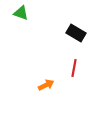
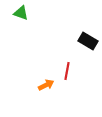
black rectangle: moved 12 px right, 8 px down
red line: moved 7 px left, 3 px down
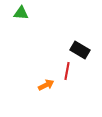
green triangle: rotated 14 degrees counterclockwise
black rectangle: moved 8 px left, 9 px down
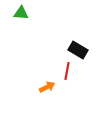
black rectangle: moved 2 px left
orange arrow: moved 1 px right, 2 px down
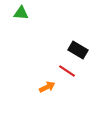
red line: rotated 66 degrees counterclockwise
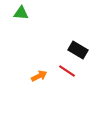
orange arrow: moved 8 px left, 11 px up
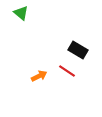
green triangle: rotated 35 degrees clockwise
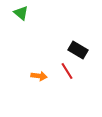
red line: rotated 24 degrees clockwise
orange arrow: rotated 35 degrees clockwise
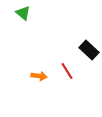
green triangle: moved 2 px right
black rectangle: moved 11 px right; rotated 12 degrees clockwise
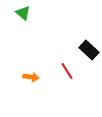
orange arrow: moved 8 px left, 1 px down
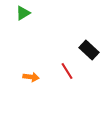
green triangle: rotated 49 degrees clockwise
